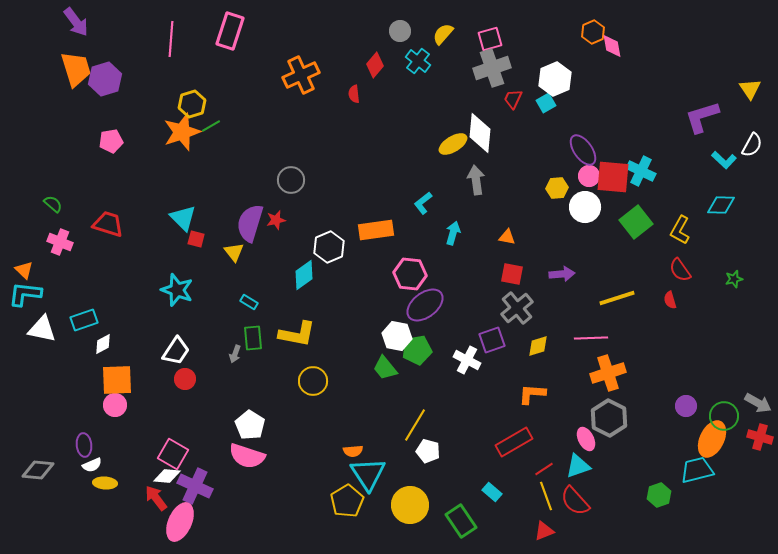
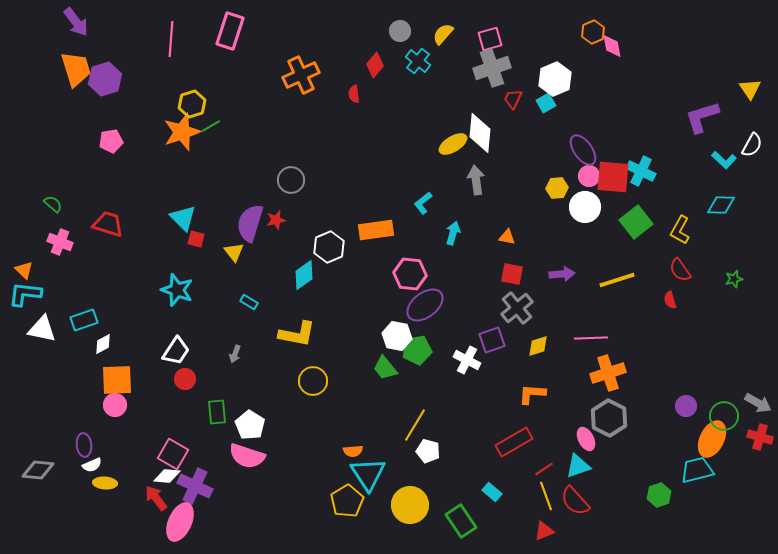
yellow line at (617, 298): moved 18 px up
green rectangle at (253, 338): moved 36 px left, 74 px down
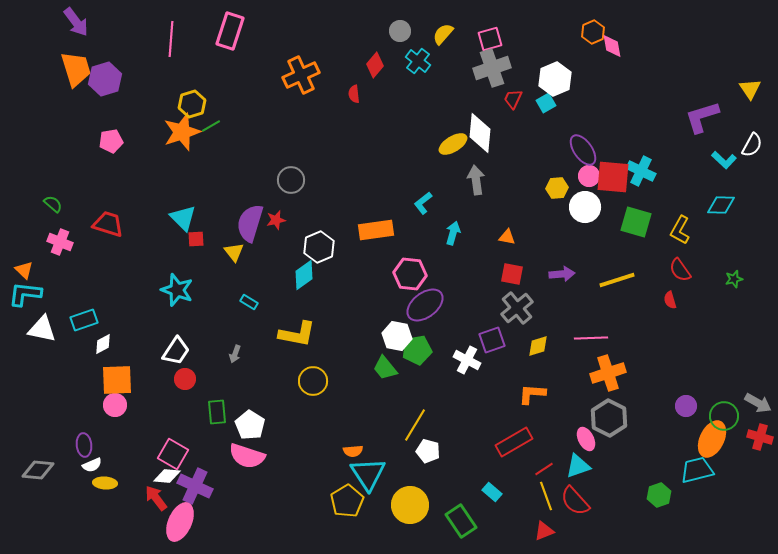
green square at (636, 222): rotated 36 degrees counterclockwise
red square at (196, 239): rotated 18 degrees counterclockwise
white hexagon at (329, 247): moved 10 px left
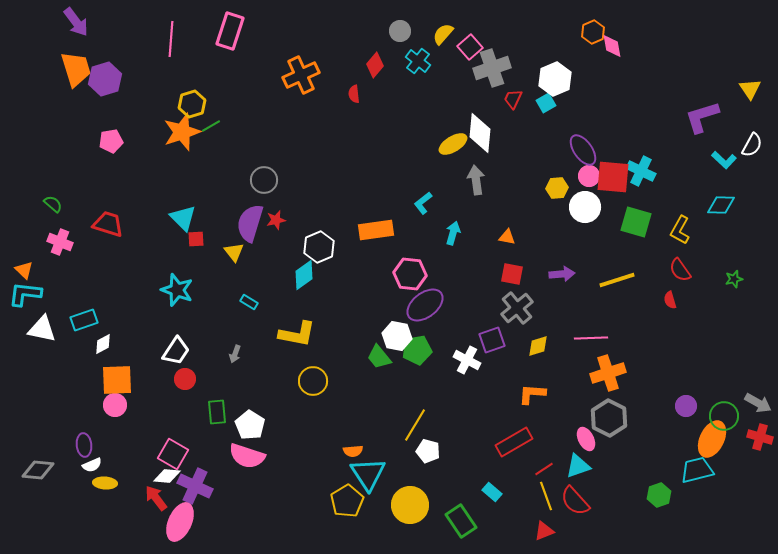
pink square at (490, 39): moved 20 px left, 8 px down; rotated 25 degrees counterclockwise
gray circle at (291, 180): moved 27 px left
green trapezoid at (385, 368): moved 6 px left, 11 px up
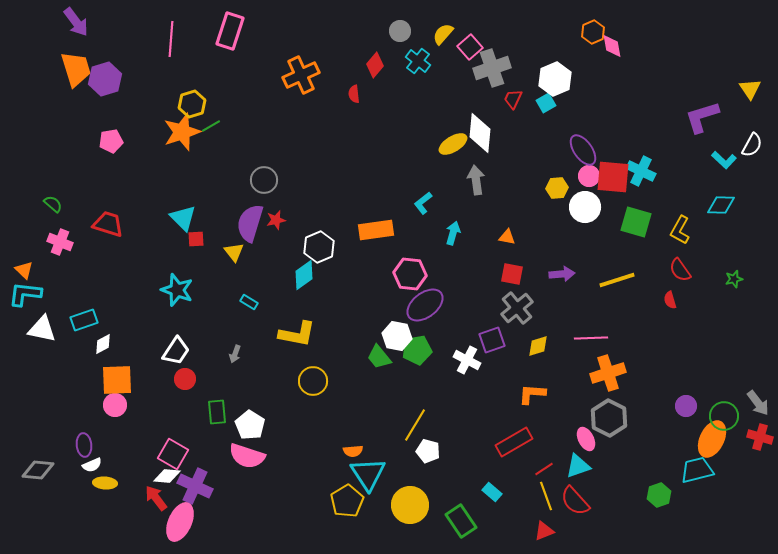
gray arrow at (758, 403): rotated 24 degrees clockwise
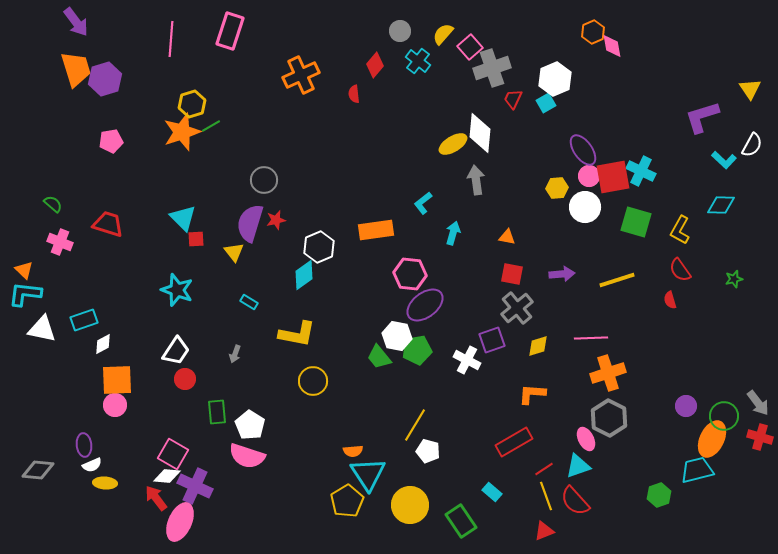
red square at (613, 177): rotated 15 degrees counterclockwise
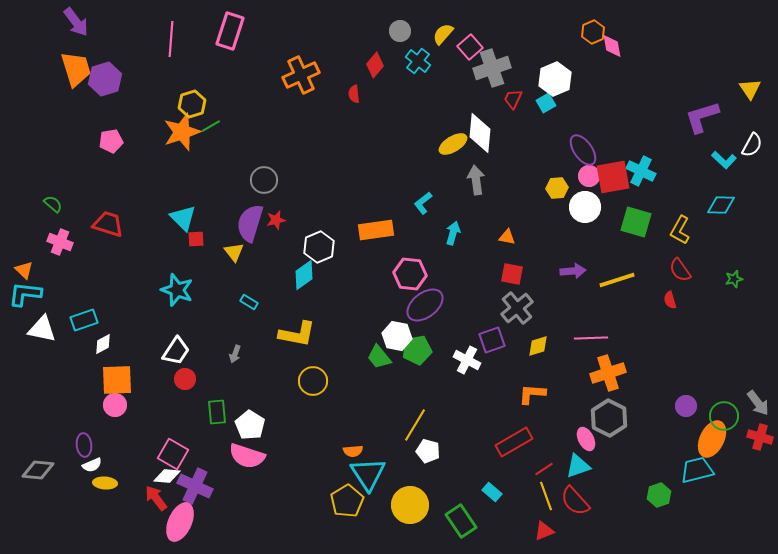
purple arrow at (562, 274): moved 11 px right, 3 px up
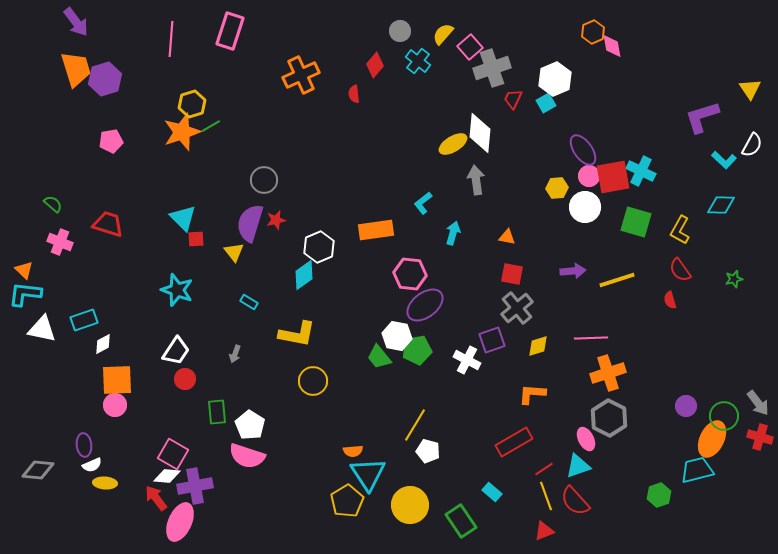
purple cross at (195, 486): rotated 36 degrees counterclockwise
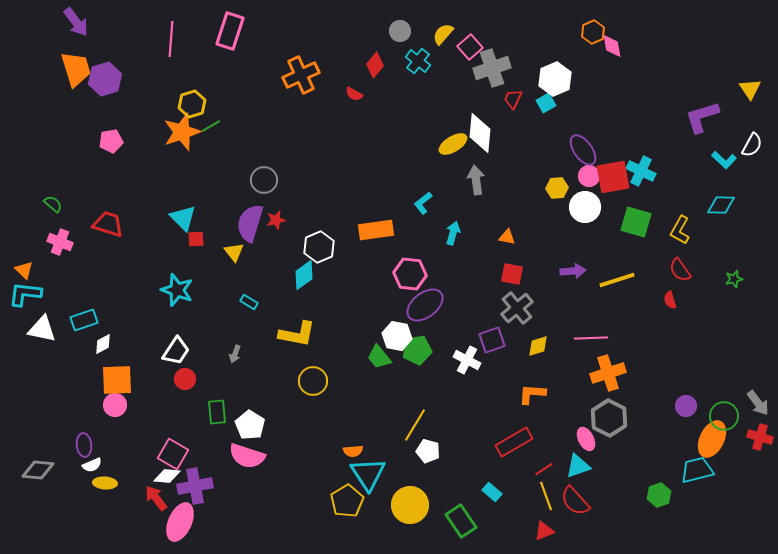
red semicircle at (354, 94): rotated 54 degrees counterclockwise
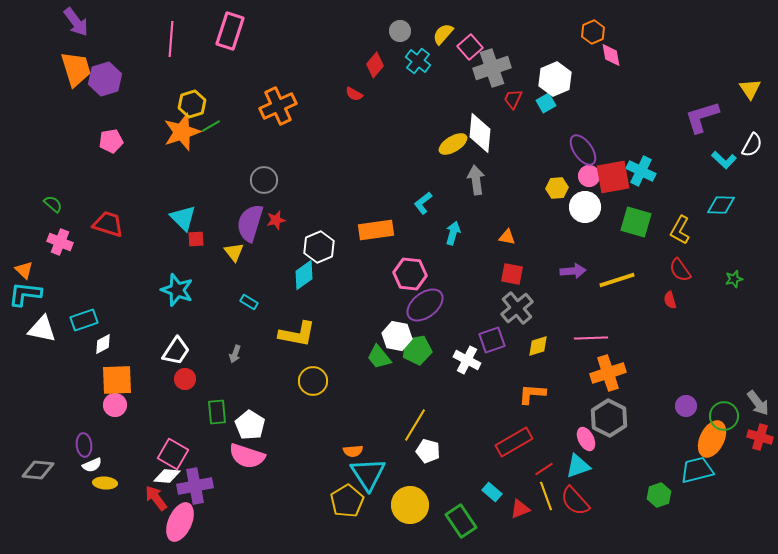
pink diamond at (612, 46): moved 1 px left, 9 px down
orange cross at (301, 75): moved 23 px left, 31 px down
red triangle at (544, 531): moved 24 px left, 22 px up
